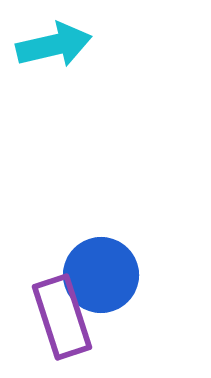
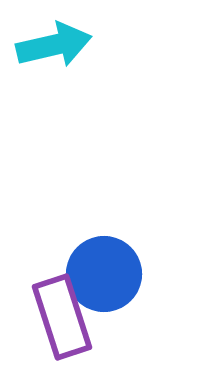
blue circle: moved 3 px right, 1 px up
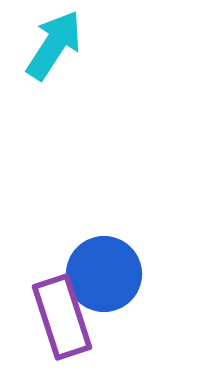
cyan arrow: rotated 44 degrees counterclockwise
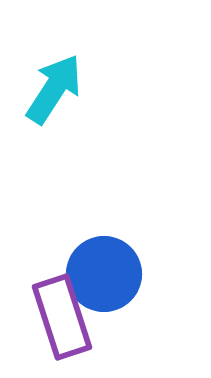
cyan arrow: moved 44 px down
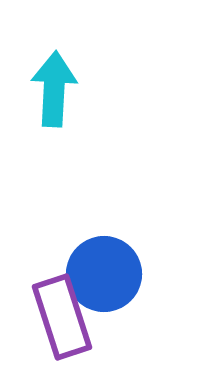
cyan arrow: rotated 30 degrees counterclockwise
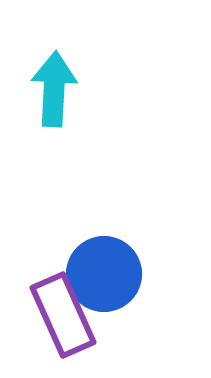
purple rectangle: moved 1 px right, 2 px up; rotated 6 degrees counterclockwise
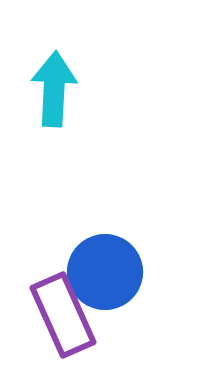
blue circle: moved 1 px right, 2 px up
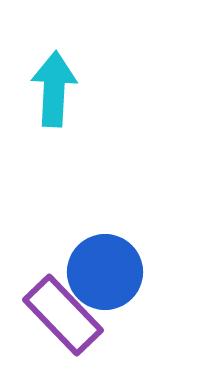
purple rectangle: rotated 20 degrees counterclockwise
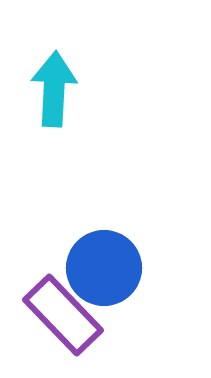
blue circle: moved 1 px left, 4 px up
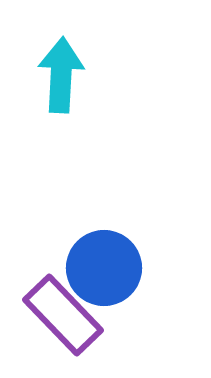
cyan arrow: moved 7 px right, 14 px up
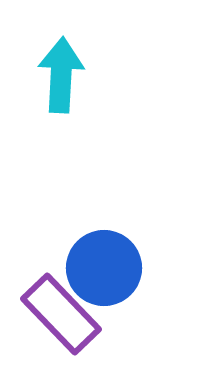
purple rectangle: moved 2 px left, 1 px up
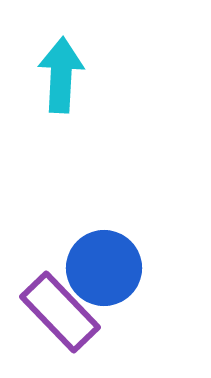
purple rectangle: moved 1 px left, 2 px up
